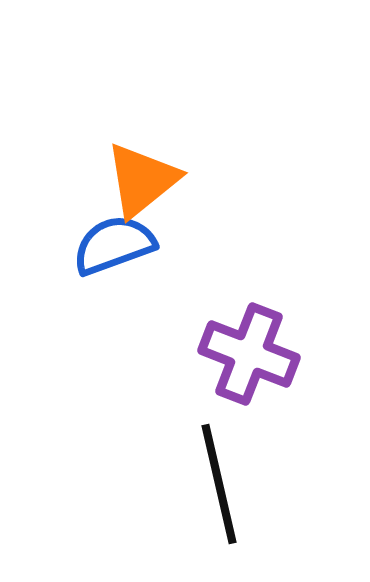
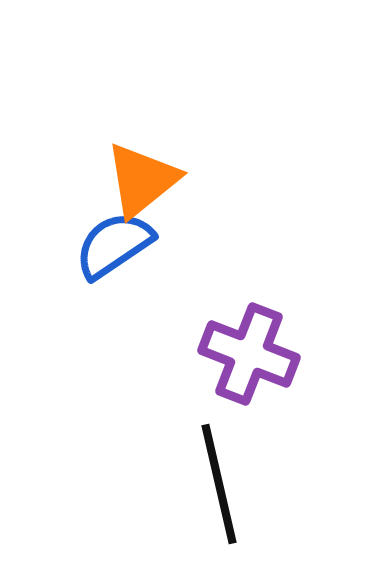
blue semicircle: rotated 14 degrees counterclockwise
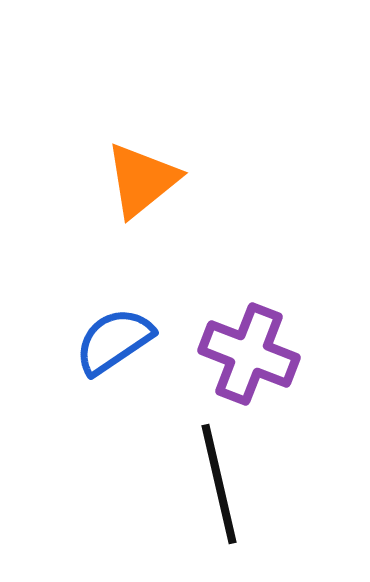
blue semicircle: moved 96 px down
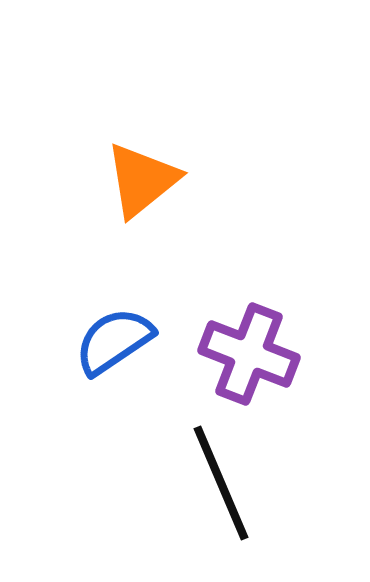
black line: moved 2 px right, 1 px up; rotated 10 degrees counterclockwise
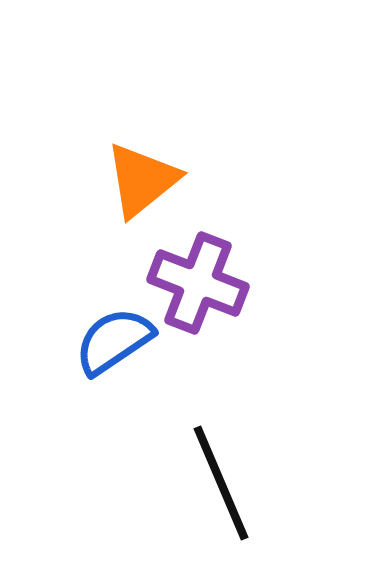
purple cross: moved 51 px left, 71 px up
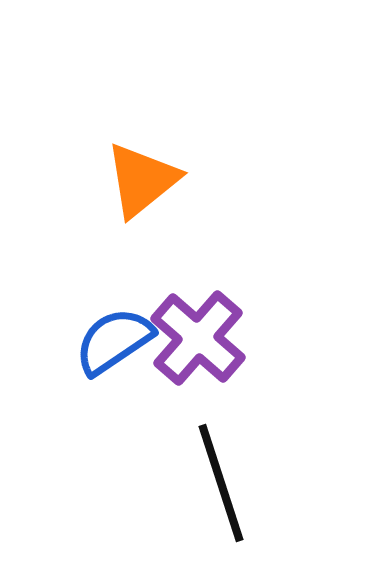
purple cross: moved 55 px down; rotated 20 degrees clockwise
black line: rotated 5 degrees clockwise
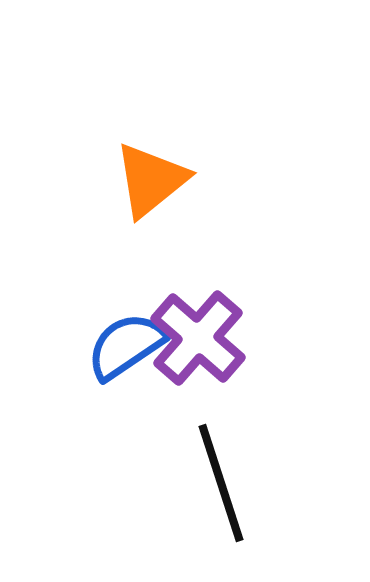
orange triangle: moved 9 px right
blue semicircle: moved 12 px right, 5 px down
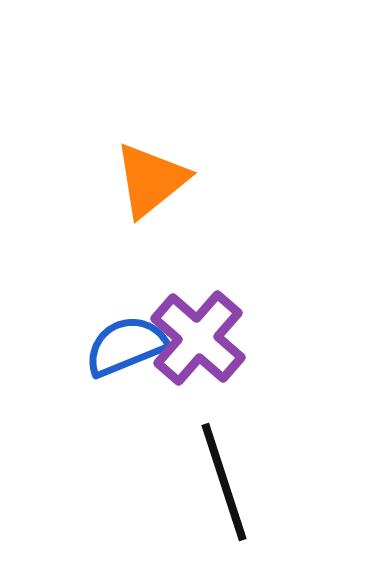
blue semicircle: rotated 12 degrees clockwise
black line: moved 3 px right, 1 px up
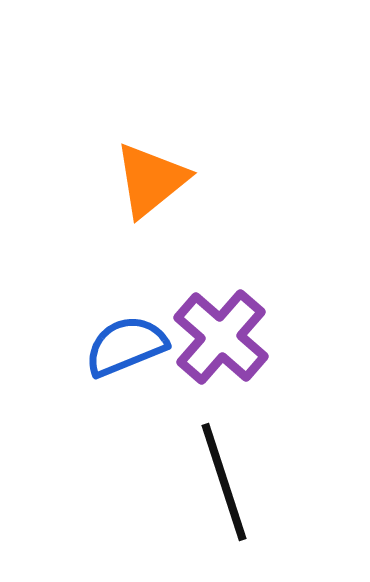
purple cross: moved 23 px right, 1 px up
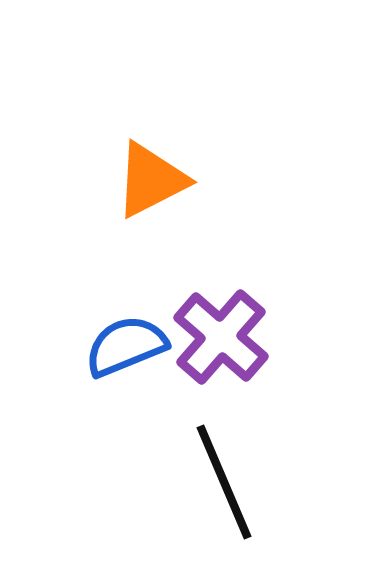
orange triangle: rotated 12 degrees clockwise
black line: rotated 5 degrees counterclockwise
